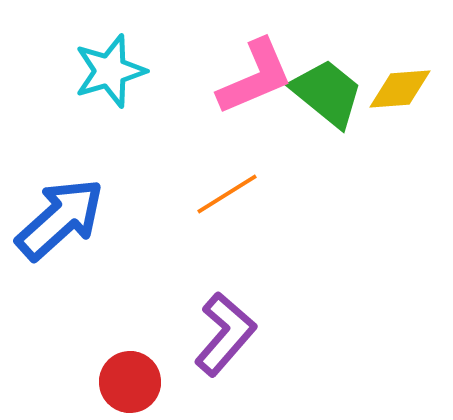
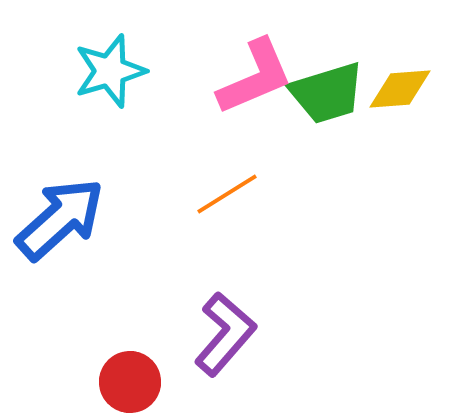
green trapezoid: rotated 124 degrees clockwise
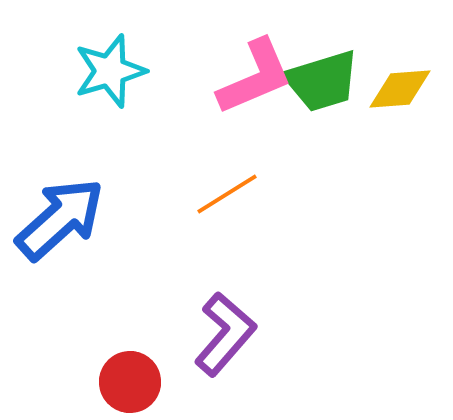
green trapezoid: moved 5 px left, 12 px up
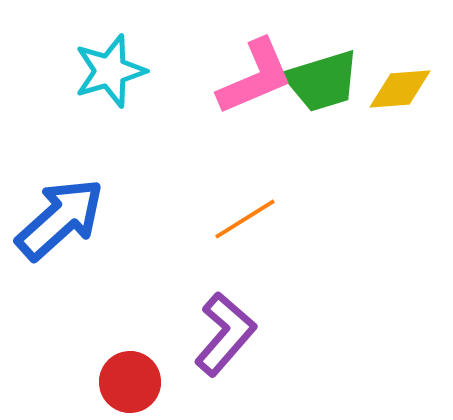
orange line: moved 18 px right, 25 px down
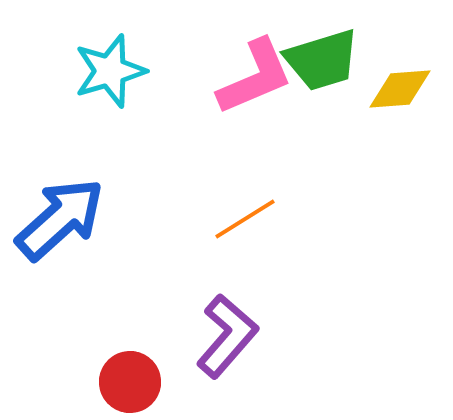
green trapezoid: moved 21 px up
purple L-shape: moved 2 px right, 2 px down
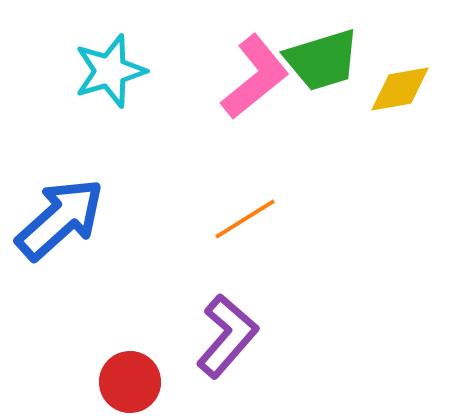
pink L-shape: rotated 16 degrees counterclockwise
yellow diamond: rotated 6 degrees counterclockwise
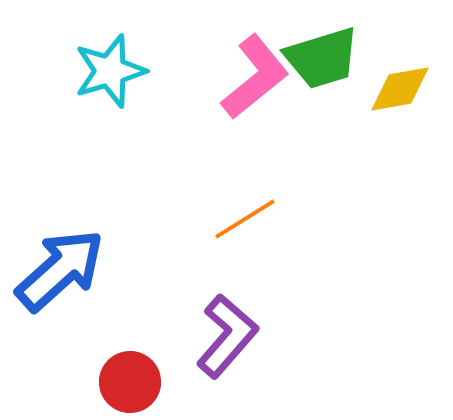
green trapezoid: moved 2 px up
blue arrow: moved 51 px down
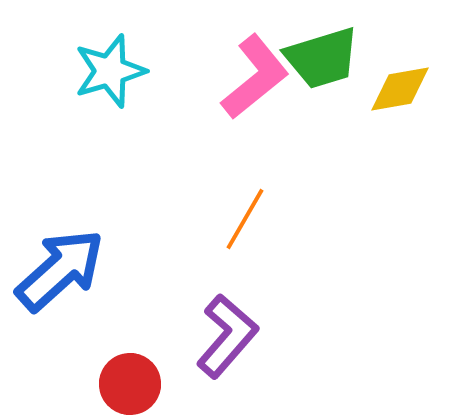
orange line: rotated 28 degrees counterclockwise
red circle: moved 2 px down
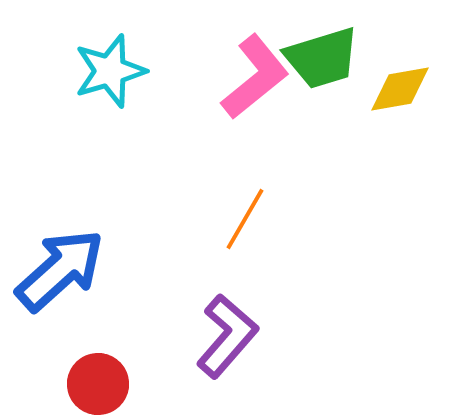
red circle: moved 32 px left
